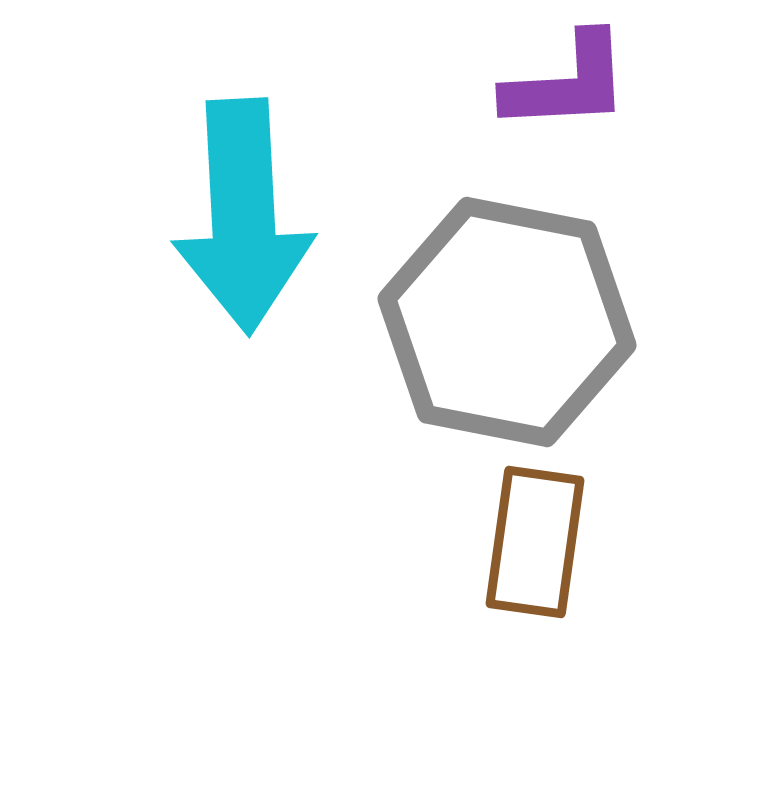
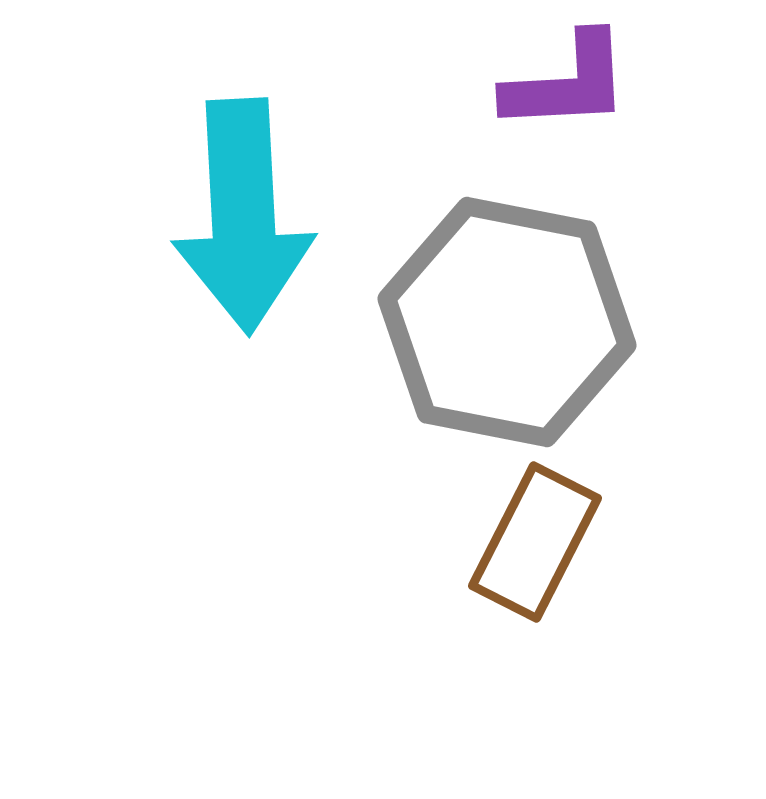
brown rectangle: rotated 19 degrees clockwise
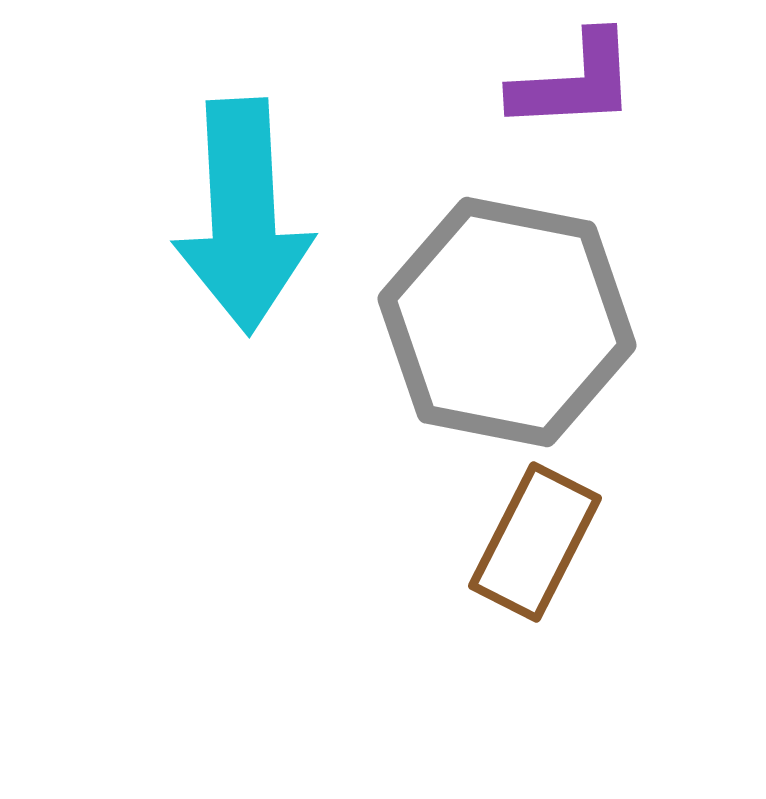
purple L-shape: moved 7 px right, 1 px up
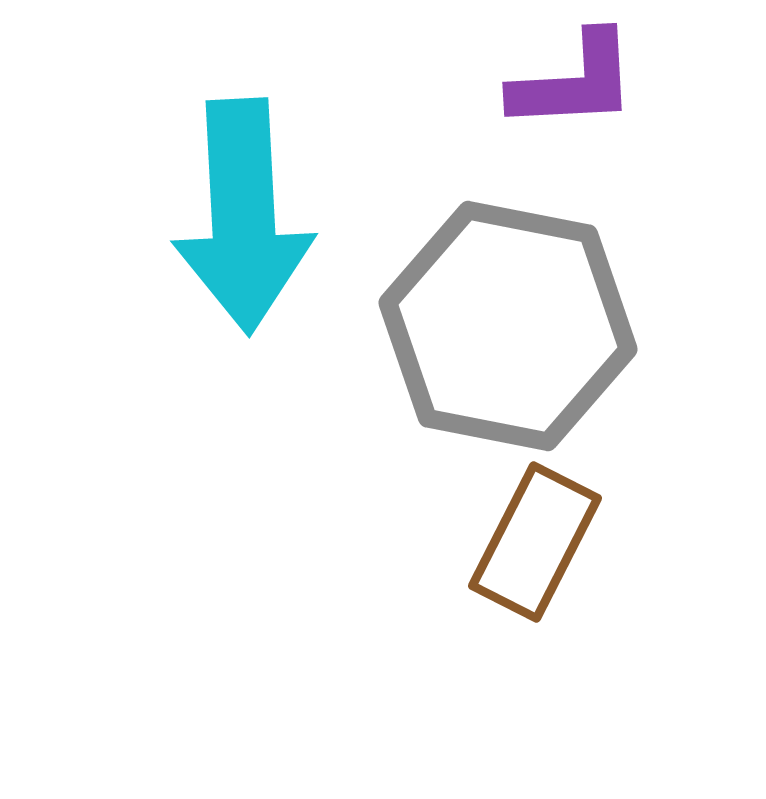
gray hexagon: moved 1 px right, 4 px down
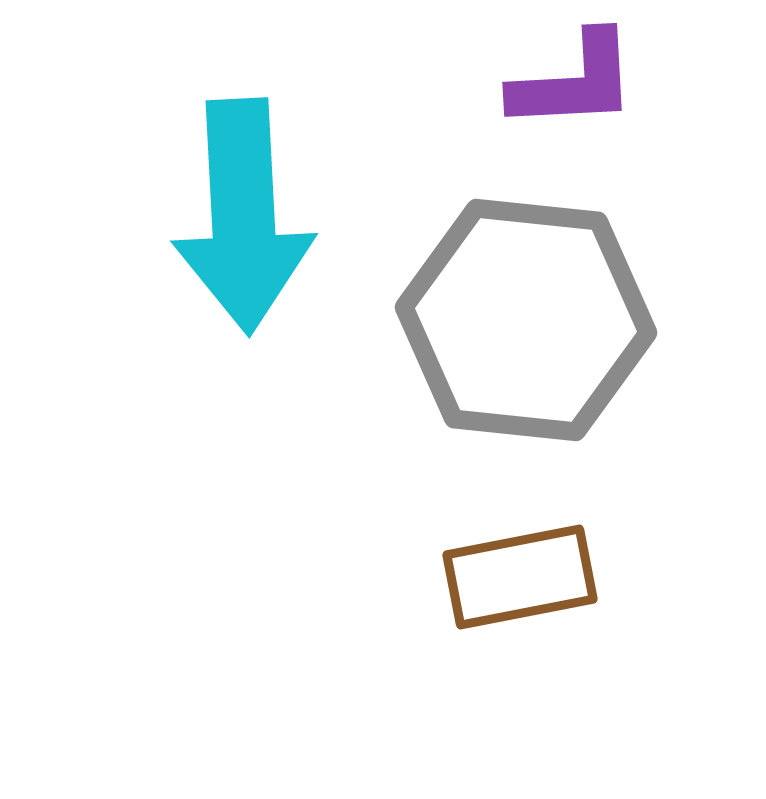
gray hexagon: moved 18 px right, 6 px up; rotated 5 degrees counterclockwise
brown rectangle: moved 15 px left, 35 px down; rotated 52 degrees clockwise
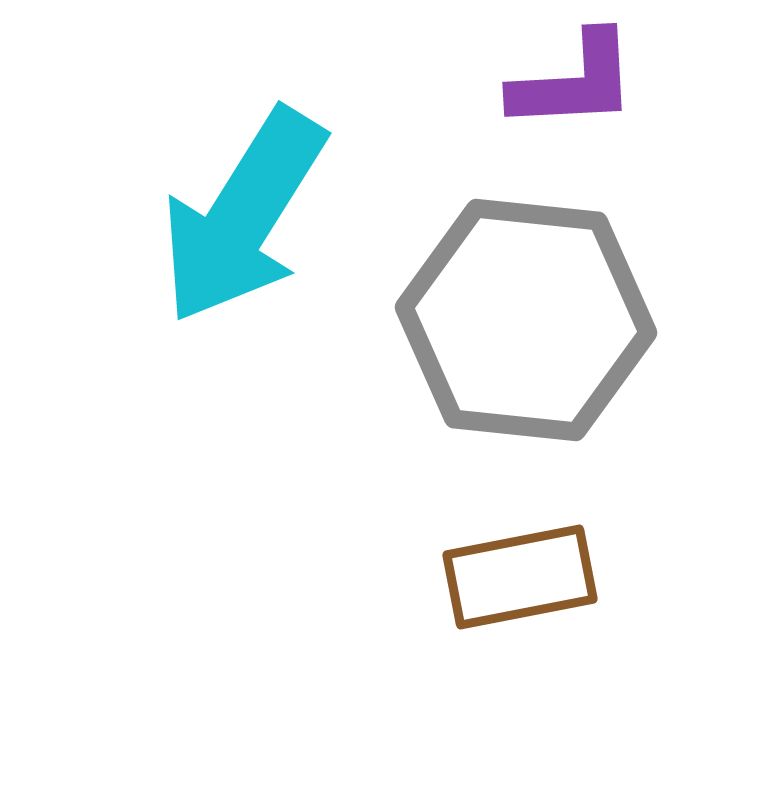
cyan arrow: rotated 35 degrees clockwise
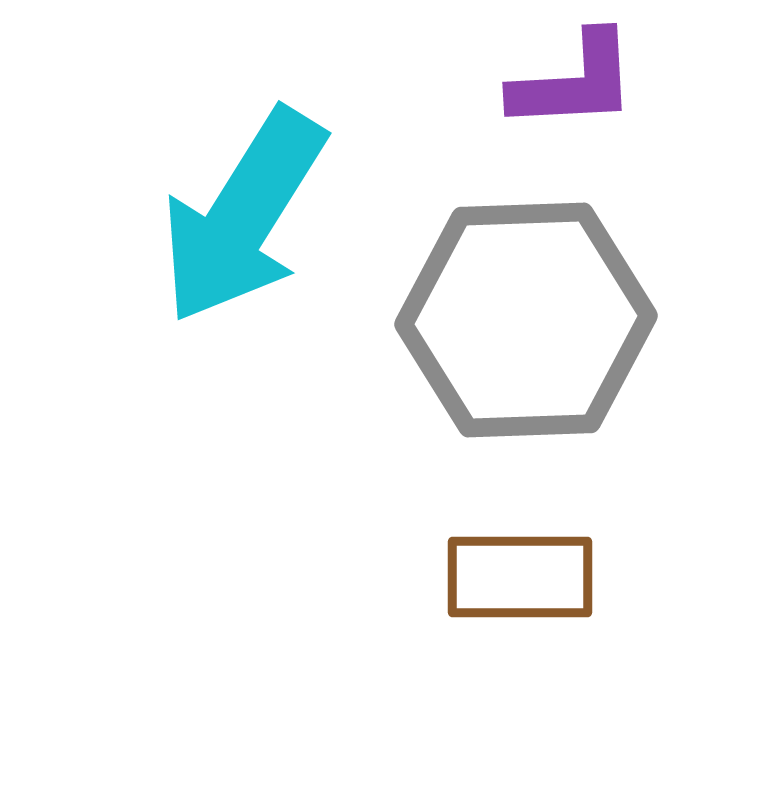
gray hexagon: rotated 8 degrees counterclockwise
brown rectangle: rotated 11 degrees clockwise
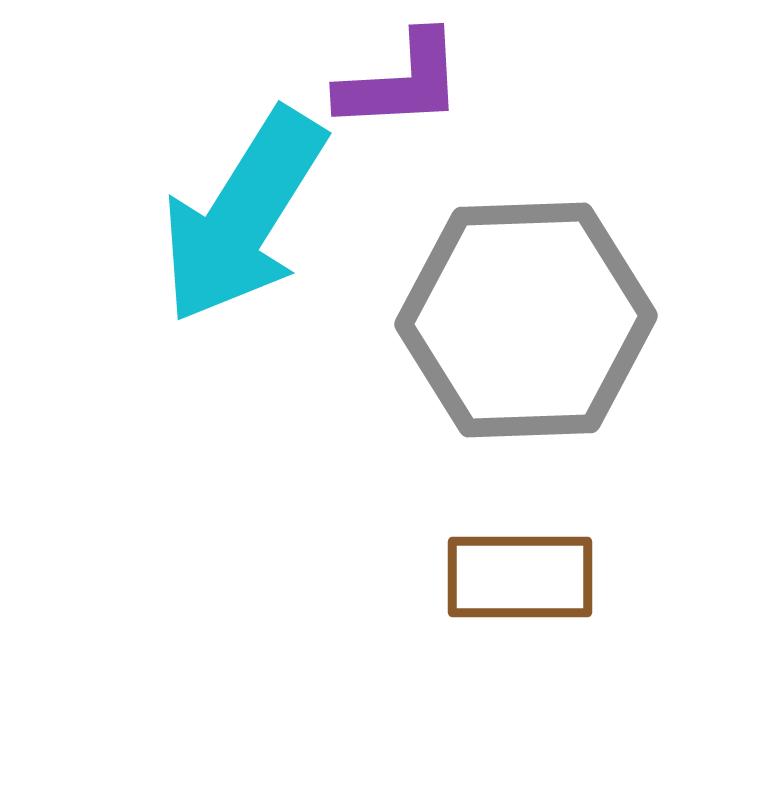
purple L-shape: moved 173 px left
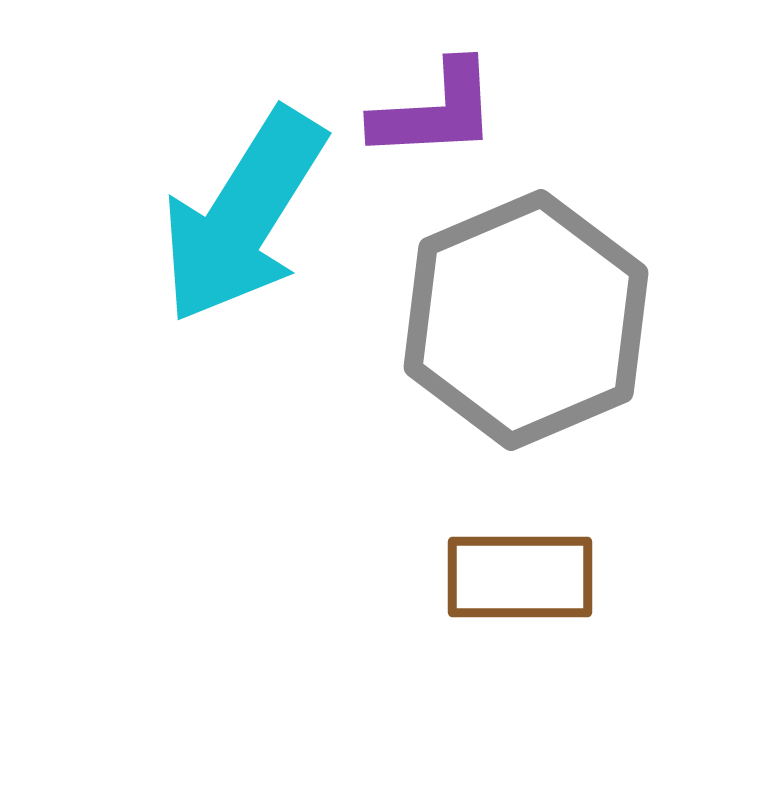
purple L-shape: moved 34 px right, 29 px down
gray hexagon: rotated 21 degrees counterclockwise
